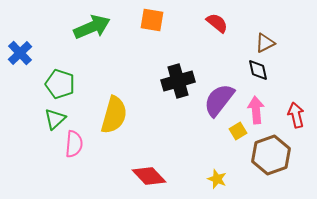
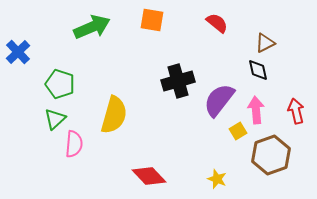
blue cross: moved 2 px left, 1 px up
red arrow: moved 4 px up
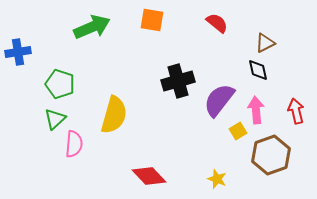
blue cross: rotated 35 degrees clockwise
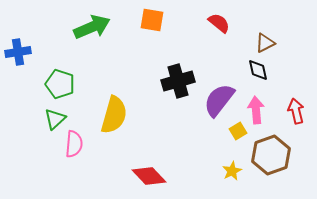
red semicircle: moved 2 px right
yellow star: moved 15 px right, 8 px up; rotated 24 degrees clockwise
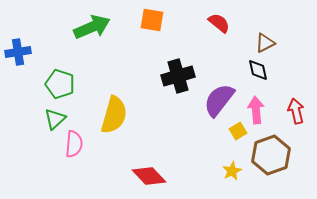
black cross: moved 5 px up
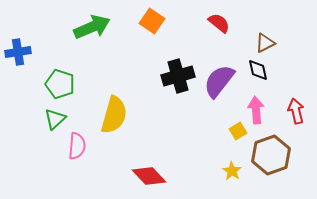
orange square: moved 1 px down; rotated 25 degrees clockwise
purple semicircle: moved 19 px up
pink semicircle: moved 3 px right, 2 px down
yellow star: rotated 12 degrees counterclockwise
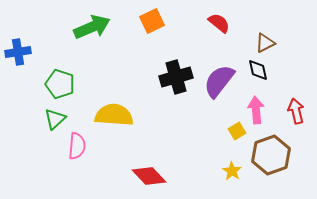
orange square: rotated 30 degrees clockwise
black cross: moved 2 px left, 1 px down
yellow semicircle: rotated 102 degrees counterclockwise
yellow square: moved 1 px left
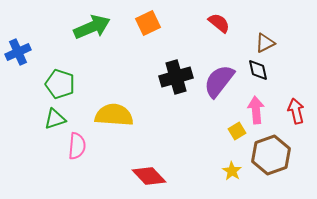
orange square: moved 4 px left, 2 px down
blue cross: rotated 15 degrees counterclockwise
green triangle: rotated 25 degrees clockwise
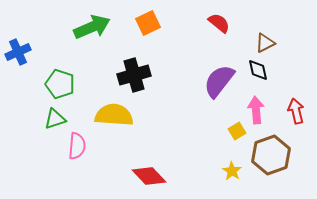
black cross: moved 42 px left, 2 px up
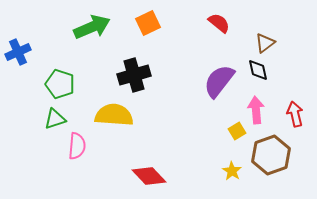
brown triangle: rotated 10 degrees counterclockwise
red arrow: moved 1 px left, 3 px down
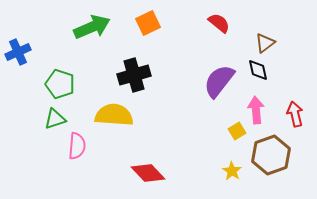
red diamond: moved 1 px left, 3 px up
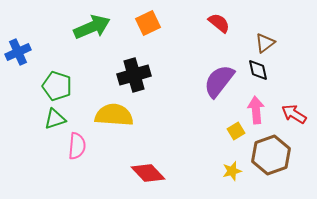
green pentagon: moved 3 px left, 2 px down
red arrow: moved 1 px left; rotated 45 degrees counterclockwise
yellow square: moved 1 px left
yellow star: rotated 24 degrees clockwise
